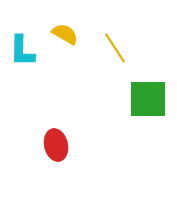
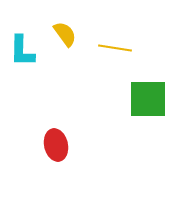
yellow semicircle: rotated 24 degrees clockwise
yellow line: rotated 48 degrees counterclockwise
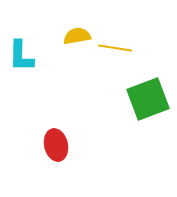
yellow semicircle: moved 12 px right, 2 px down; rotated 64 degrees counterclockwise
cyan L-shape: moved 1 px left, 5 px down
green square: rotated 21 degrees counterclockwise
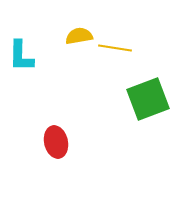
yellow semicircle: moved 2 px right
red ellipse: moved 3 px up
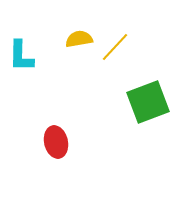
yellow semicircle: moved 3 px down
yellow line: moved 1 px up; rotated 56 degrees counterclockwise
green square: moved 3 px down
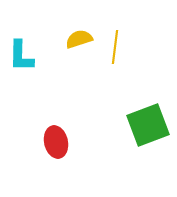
yellow semicircle: rotated 8 degrees counterclockwise
yellow line: rotated 36 degrees counterclockwise
green square: moved 23 px down
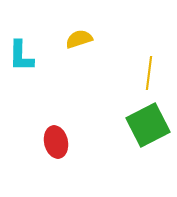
yellow line: moved 34 px right, 26 px down
green square: rotated 6 degrees counterclockwise
